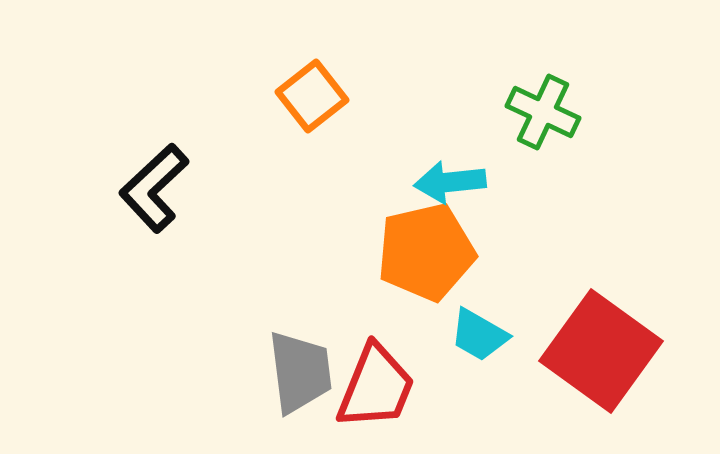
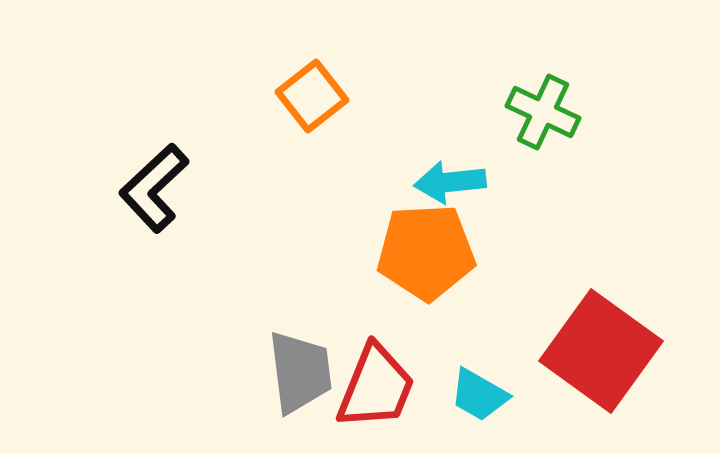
orange pentagon: rotated 10 degrees clockwise
cyan trapezoid: moved 60 px down
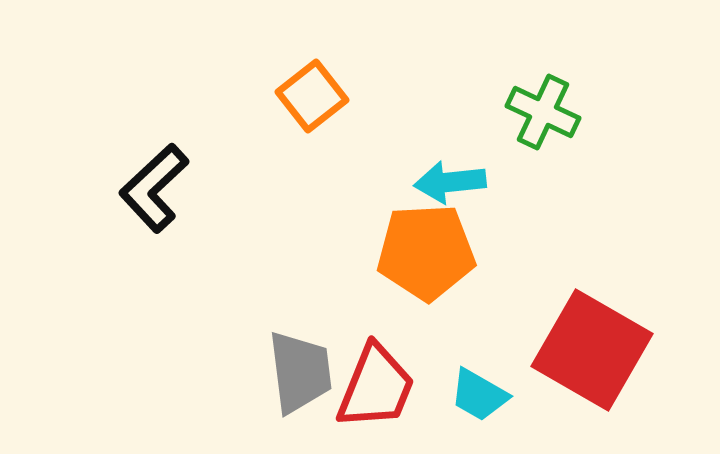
red square: moved 9 px left, 1 px up; rotated 6 degrees counterclockwise
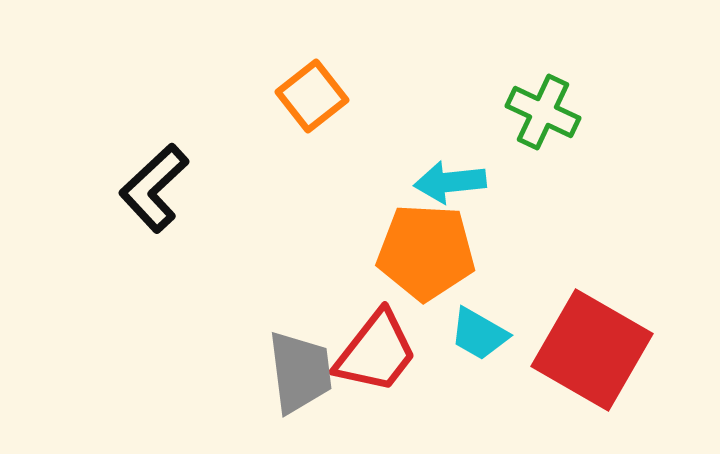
orange pentagon: rotated 6 degrees clockwise
red trapezoid: moved 35 px up; rotated 16 degrees clockwise
cyan trapezoid: moved 61 px up
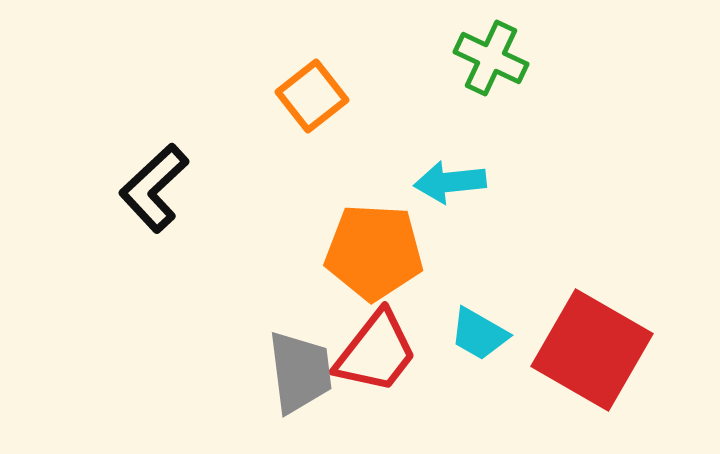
green cross: moved 52 px left, 54 px up
orange pentagon: moved 52 px left
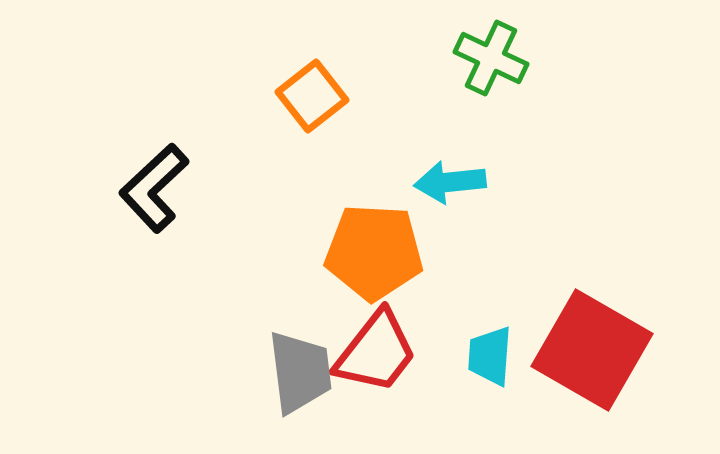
cyan trapezoid: moved 11 px right, 22 px down; rotated 64 degrees clockwise
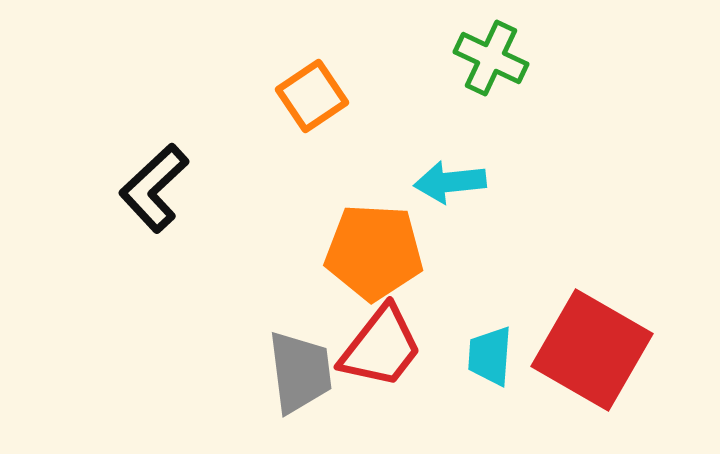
orange square: rotated 4 degrees clockwise
red trapezoid: moved 5 px right, 5 px up
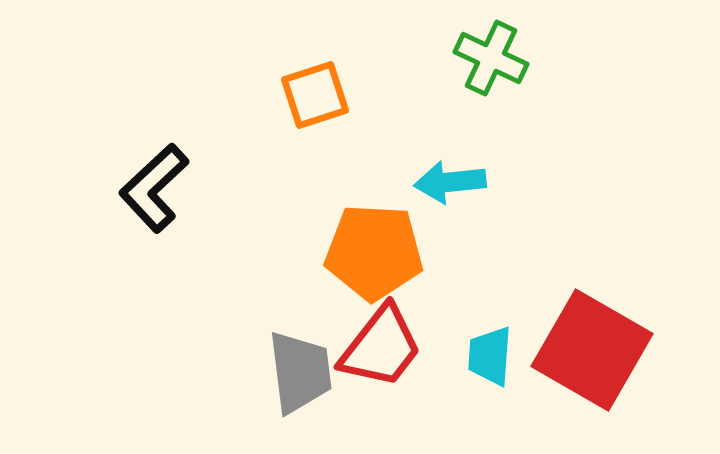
orange square: moved 3 px right, 1 px up; rotated 16 degrees clockwise
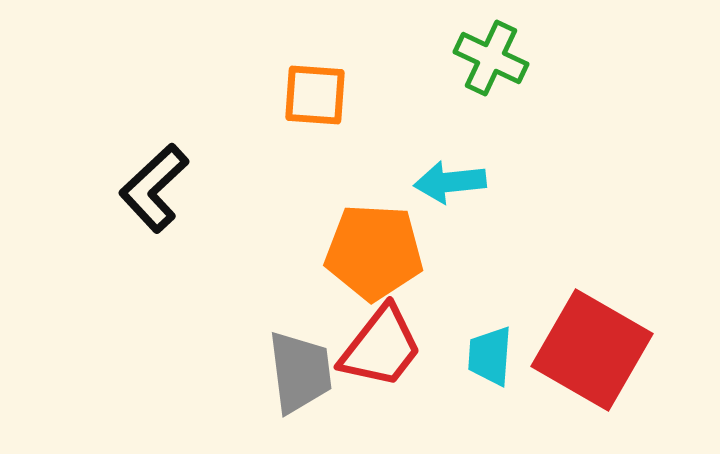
orange square: rotated 22 degrees clockwise
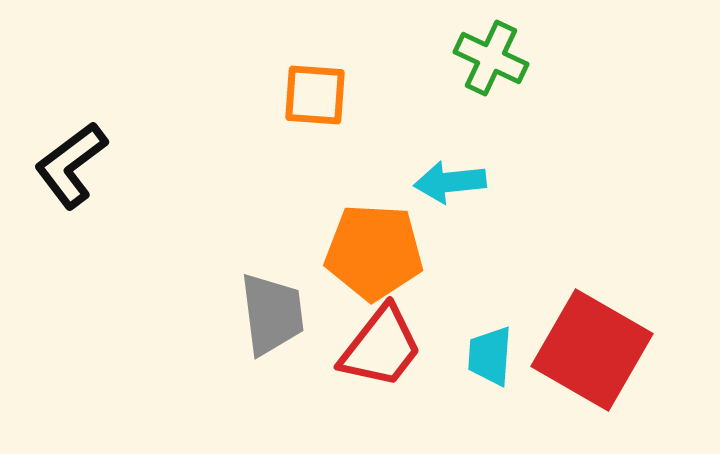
black L-shape: moved 83 px left, 23 px up; rotated 6 degrees clockwise
gray trapezoid: moved 28 px left, 58 px up
